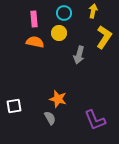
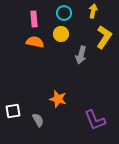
yellow circle: moved 2 px right, 1 px down
gray arrow: moved 2 px right
white square: moved 1 px left, 5 px down
gray semicircle: moved 12 px left, 2 px down
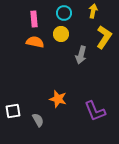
purple L-shape: moved 9 px up
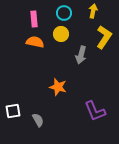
orange star: moved 12 px up
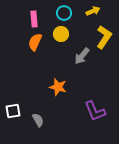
yellow arrow: rotated 56 degrees clockwise
orange semicircle: rotated 78 degrees counterclockwise
gray arrow: moved 1 px right, 1 px down; rotated 24 degrees clockwise
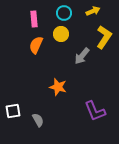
orange semicircle: moved 1 px right, 3 px down
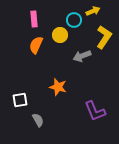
cyan circle: moved 10 px right, 7 px down
yellow circle: moved 1 px left, 1 px down
gray arrow: rotated 30 degrees clockwise
white square: moved 7 px right, 11 px up
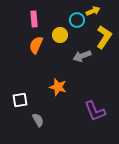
cyan circle: moved 3 px right
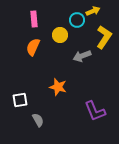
orange semicircle: moved 3 px left, 2 px down
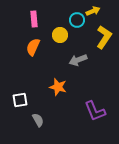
gray arrow: moved 4 px left, 4 px down
